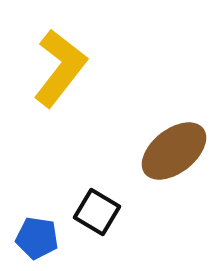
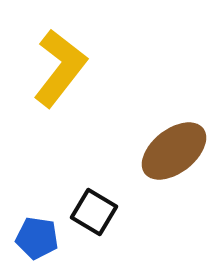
black square: moved 3 px left
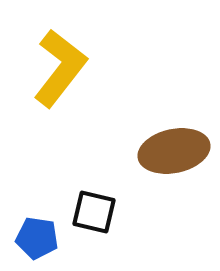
brown ellipse: rotated 26 degrees clockwise
black square: rotated 18 degrees counterclockwise
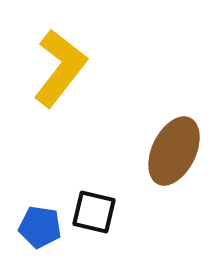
brown ellipse: rotated 52 degrees counterclockwise
blue pentagon: moved 3 px right, 11 px up
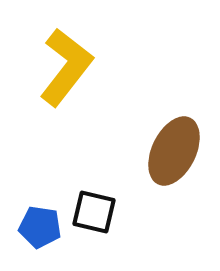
yellow L-shape: moved 6 px right, 1 px up
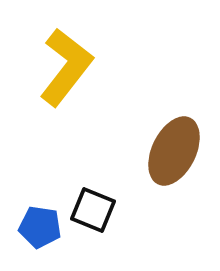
black square: moved 1 px left, 2 px up; rotated 9 degrees clockwise
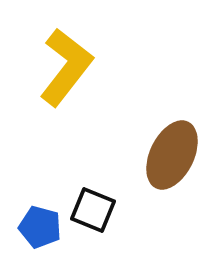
brown ellipse: moved 2 px left, 4 px down
blue pentagon: rotated 6 degrees clockwise
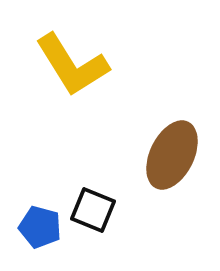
yellow L-shape: moved 6 px right, 2 px up; rotated 110 degrees clockwise
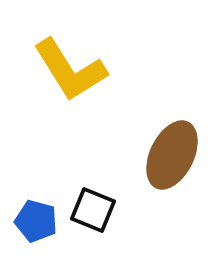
yellow L-shape: moved 2 px left, 5 px down
blue pentagon: moved 4 px left, 6 px up
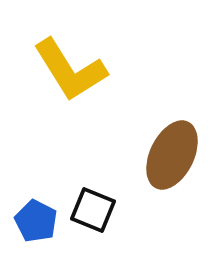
blue pentagon: rotated 12 degrees clockwise
